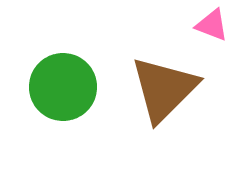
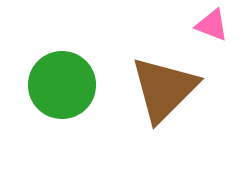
green circle: moved 1 px left, 2 px up
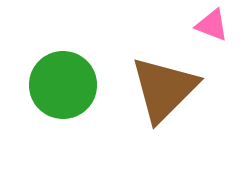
green circle: moved 1 px right
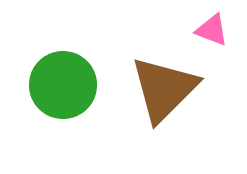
pink triangle: moved 5 px down
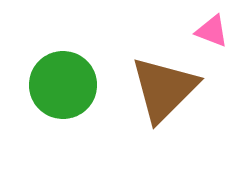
pink triangle: moved 1 px down
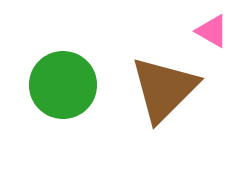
pink triangle: rotated 9 degrees clockwise
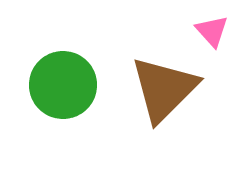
pink triangle: rotated 18 degrees clockwise
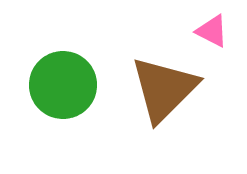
pink triangle: rotated 21 degrees counterclockwise
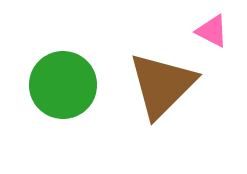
brown triangle: moved 2 px left, 4 px up
